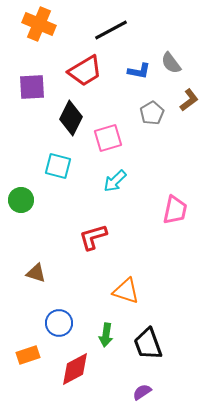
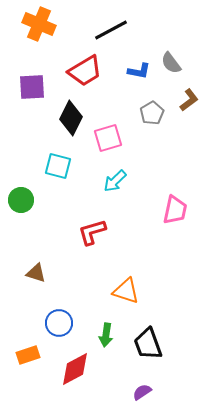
red L-shape: moved 1 px left, 5 px up
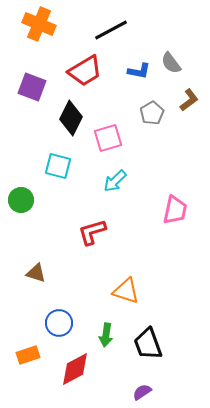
purple square: rotated 24 degrees clockwise
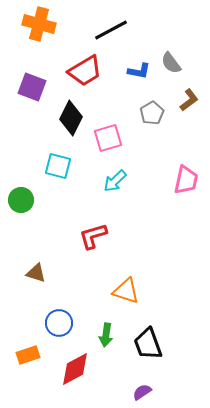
orange cross: rotated 8 degrees counterclockwise
pink trapezoid: moved 11 px right, 30 px up
red L-shape: moved 1 px right, 4 px down
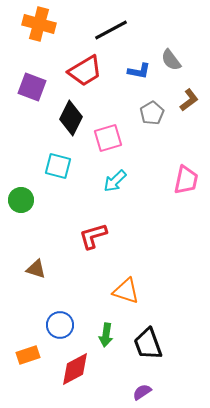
gray semicircle: moved 3 px up
brown triangle: moved 4 px up
blue circle: moved 1 px right, 2 px down
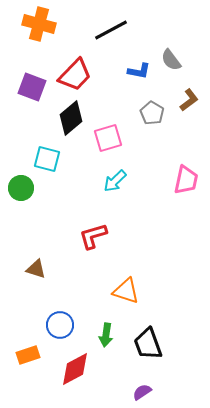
red trapezoid: moved 10 px left, 4 px down; rotated 15 degrees counterclockwise
gray pentagon: rotated 10 degrees counterclockwise
black diamond: rotated 24 degrees clockwise
cyan square: moved 11 px left, 7 px up
green circle: moved 12 px up
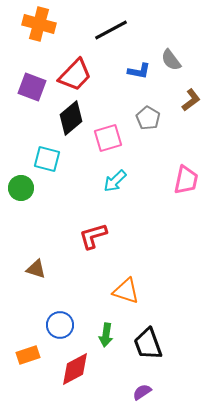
brown L-shape: moved 2 px right
gray pentagon: moved 4 px left, 5 px down
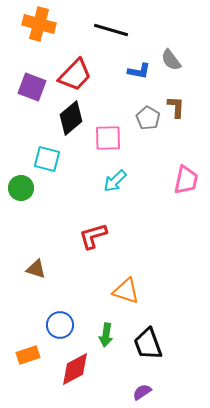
black line: rotated 44 degrees clockwise
brown L-shape: moved 15 px left, 7 px down; rotated 50 degrees counterclockwise
pink square: rotated 16 degrees clockwise
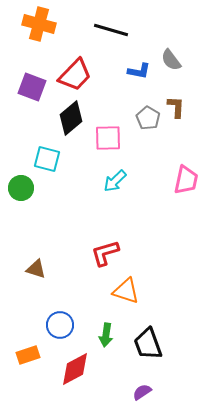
red L-shape: moved 12 px right, 17 px down
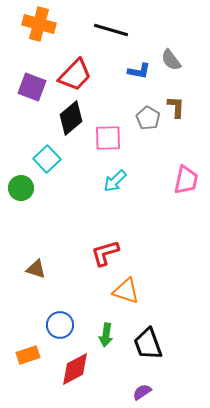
cyan square: rotated 32 degrees clockwise
